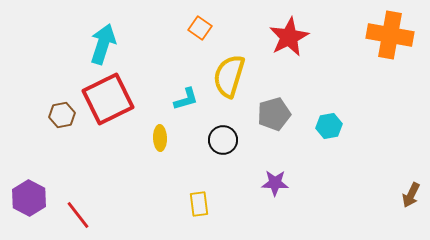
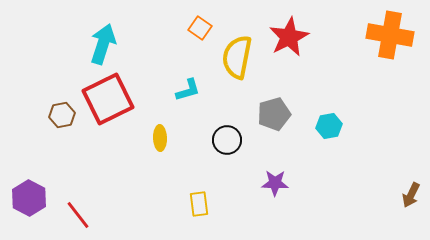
yellow semicircle: moved 8 px right, 19 px up; rotated 6 degrees counterclockwise
cyan L-shape: moved 2 px right, 9 px up
black circle: moved 4 px right
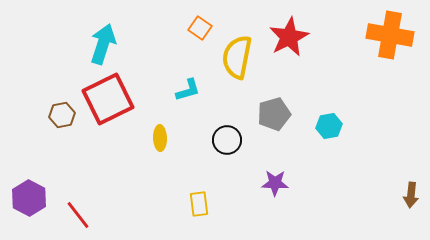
brown arrow: rotated 20 degrees counterclockwise
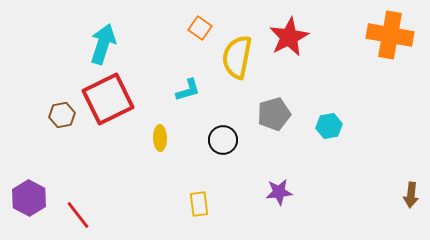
black circle: moved 4 px left
purple star: moved 4 px right, 9 px down; rotated 8 degrees counterclockwise
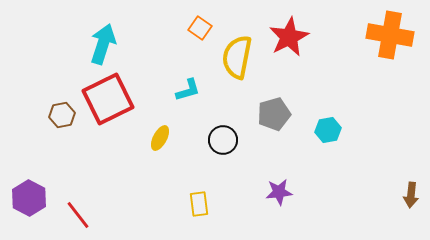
cyan hexagon: moved 1 px left, 4 px down
yellow ellipse: rotated 30 degrees clockwise
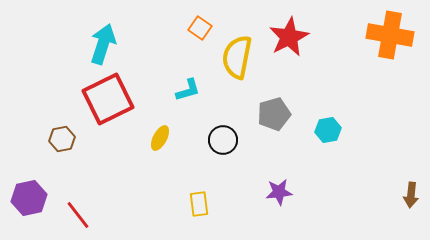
brown hexagon: moved 24 px down
purple hexagon: rotated 20 degrees clockwise
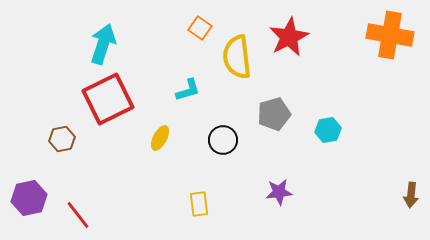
yellow semicircle: rotated 18 degrees counterclockwise
